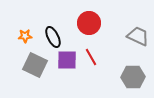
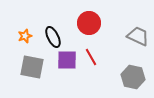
orange star: rotated 16 degrees counterclockwise
gray square: moved 3 px left, 2 px down; rotated 15 degrees counterclockwise
gray hexagon: rotated 15 degrees clockwise
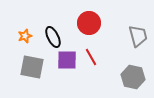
gray trapezoid: rotated 50 degrees clockwise
